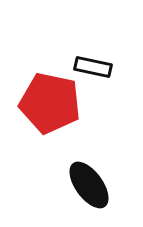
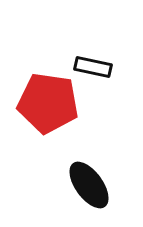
red pentagon: moved 2 px left; rotated 4 degrees counterclockwise
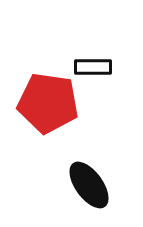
black rectangle: rotated 12 degrees counterclockwise
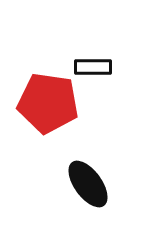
black ellipse: moved 1 px left, 1 px up
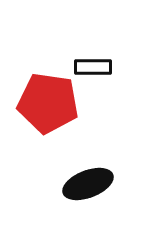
black ellipse: rotated 75 degrees counterclockwise
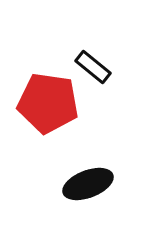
black rectangle: rotated 39 degrees clockwise
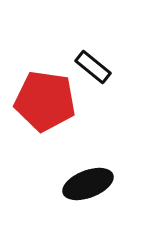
red pentagon: moved 3 px left, 2 px up
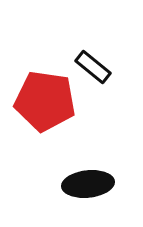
black ellipse: rotated 15 degrees clockwise
